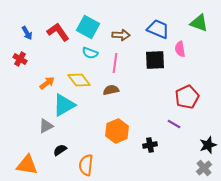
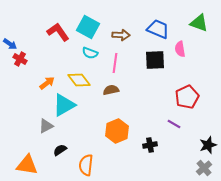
blue arrow: moved 17 px left, 11 px down; rotated 24 degrees counterclockwise
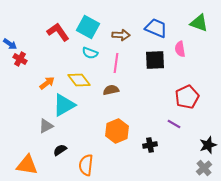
blue trapezoid: moved 2 px left, 1 px up
pink line: moved 1 px right
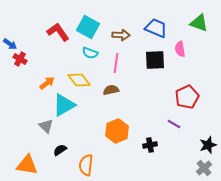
gray triangle: rotated 49 degrees counterclockwise
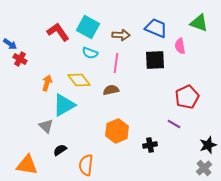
pink semicircle: moved 3 px up
orange arrow: rotated 35 degrees counterclockwise
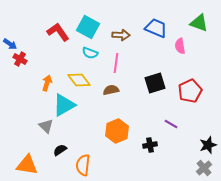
black square: moved 23 px down; rotated 15 degrees counterclockwise
red pentagon: moved 3 px right, 6 px up
purple line: moved 3 px left
orange semicircle: moved 3 px left
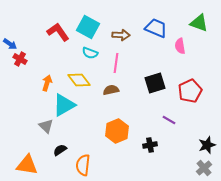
purple line: moved 2 px left, 4 px up
black star: moved 1 px left
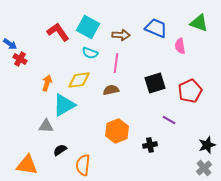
yellow diamond: rotated 60 degrees counterclockwise
gray triangle: rotated 42 degrees counterclockwise
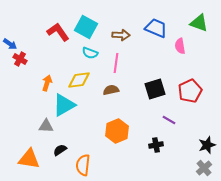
cyan square: moved 2 px left
black square: moved 6 px down
black cross: moved 6 px right
orange triangle: moved 2 px right, 6 px up
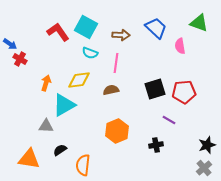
blue trapezoid: rotated 20 degrees clockwise
orange arrow: moved 1 px left
red pentagon: moved 6 px left, 1 px down; rotated 20 degrees clockwise
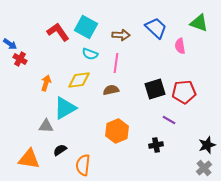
cyan semicircle: moved 1 px down
cyan triangle: moved 1 px right, 3 px down
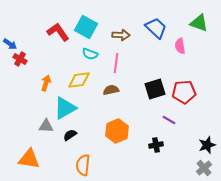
black semicircle: moved 10 px right, 15 px up
